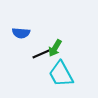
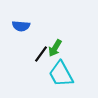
blue semicircle: moved 7 px up
black line: rotated 30 degrees counterclockwise
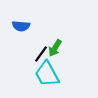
cyan trapezoid: moved 14 px left
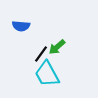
green arrow: moved 2 px right, 1 px up; rotated 18 degrees clockwise
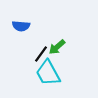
cyan trapezoid: moved 1 px right, 1 px up
